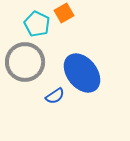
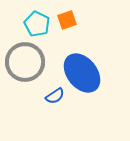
orange square: moved 3 px right, 7 px down; rotated 12 degrees clockwise
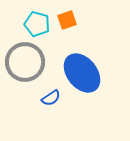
cyan pentagon: rotated 10 degrees counterclockwise
blue semicircle: moved 4 px left, 2 px down
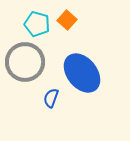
orange square: rotated 30 degrees counterclockwise
blue semicircle: rotated 144 degrees clockwise
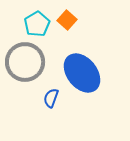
cyan pentagon: rotated 25 degrees clockwise
